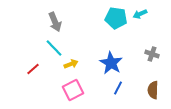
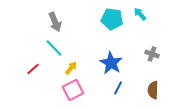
cyan arrow: rotated 72 degrees clockwise
cyan pentagon: moved 4 px left, 1 px down
yellow arrow: moved 4 px down; rotated 32 degrees counterclockwise
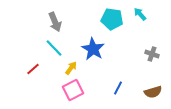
blue star: moved 18 px left, 14 px up
brown semicircle: moved 2 px down; rotated 108 degrees counterclockwise
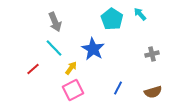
cyan pentagon: rotated 25 degrees clockwise
gray cross: rotated 32 degrees counterclockwise
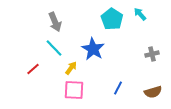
pink square: moved 1 px right; rotated 30 degrees clockwise
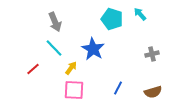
cyan pentagon: rotated 15 degrees counterclockwise
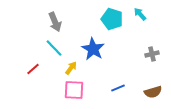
blue line: rotated 40 degrees clockwise
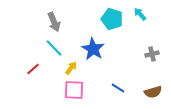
gray arrow: moved 1 px left
blue line: rotated 56 degrees clockwise
